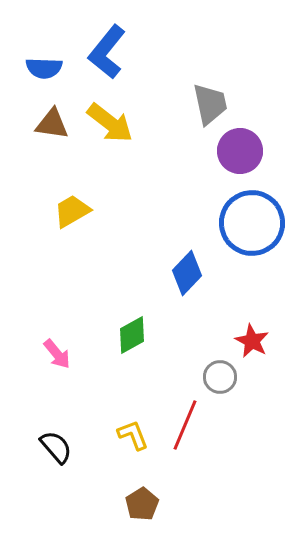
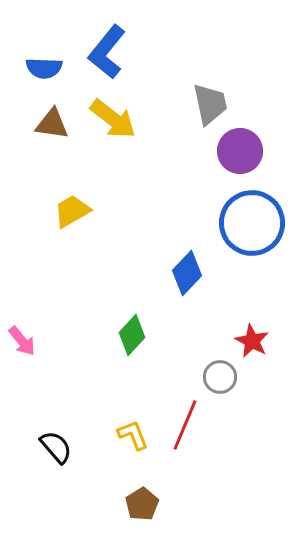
yellow arrow: moved 3 px right, 4 px up
green diamond: rotated 18 degrees counterclockwise
pink arrow: moved 35 px left, 13 px up
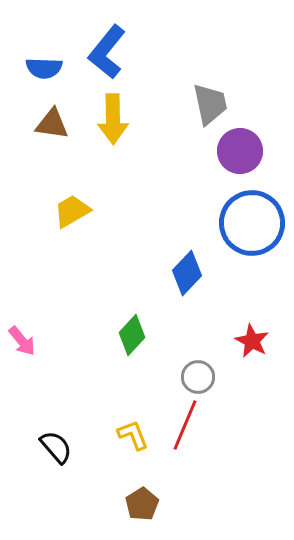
yellow arrow: rotated 51 degrees clockwise
gray circle: moved 22 px left
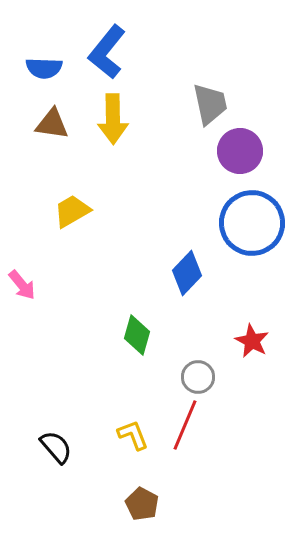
green diamond: moved 5 px right; rotated 27 degrees counterclockwise
pink arrow: moved 56 px up
brown pentagon: rotated 12 degrees counterclockwise
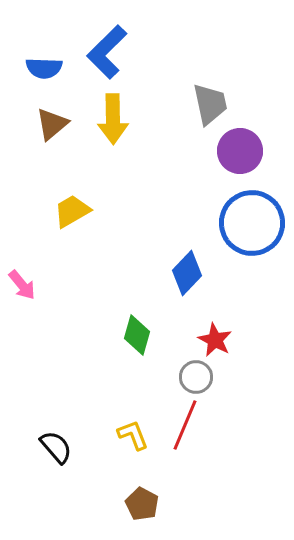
blue L-shape: rotated 6 degrees clockwise
brown triangle: rotated 48 degrees counterclockwise
red star: moved 37 px left, 1 px up
gray circle: moved 2 px left
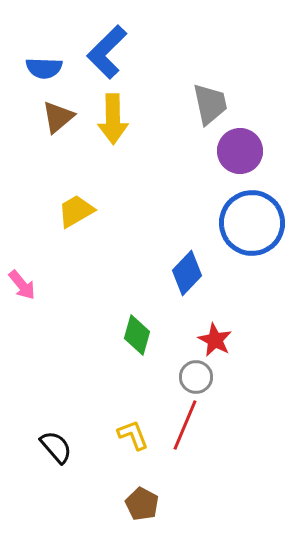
brown triangle: moved 6 px right, 7 px up
yellow trapezoid: moved 4 px right
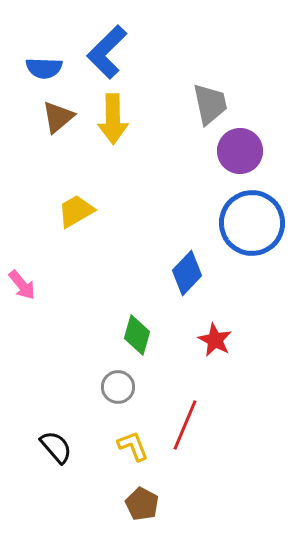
gray circle: moved 78 px left, 10 px down
yellow L-shape: moved 11 px down
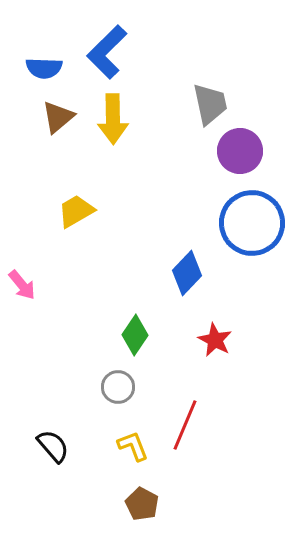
green diamond: moved 2 px left; rotated 18 degrees clockwise
black semicircle: moved 3 px left, 1 px up
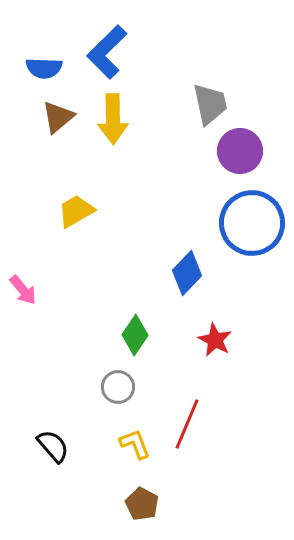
pink arrow: moved 1 px right, 5 px down
red line: moved 2 px right, 1 px up
yellow L-shape: moved 2 px right, 2 px up
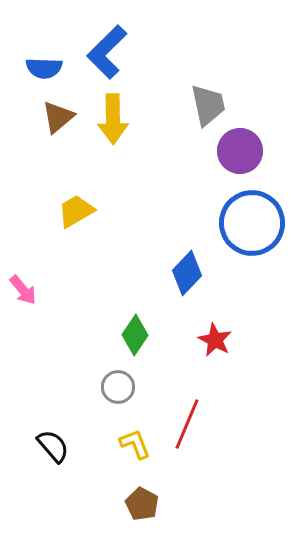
gray trapezoid: moved 2 px left, 1 px down
